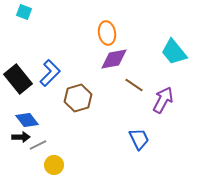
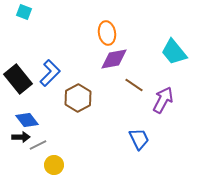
brown hexagon: rotated 12 degrees counterclockwise
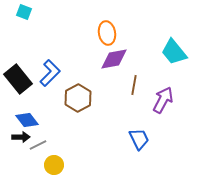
brown line: rotated 66 degrees clockwise
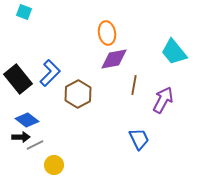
brown hexagon: moved 4 px up
blue diamond: rotated 15 degrees counterclockwise
gray line: moved 3 px left
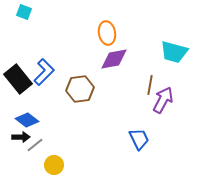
cyan trapezoid: rotated 36 degrees counterclockwise
blue L-shape: moved 6 px left, 1 px up
brown line: moved 16 px right
brown hexagon: moved 2 px right, 5 px up; rotated 20 degrees clockwise
gray line: rotated 12 degrees counterclockwise
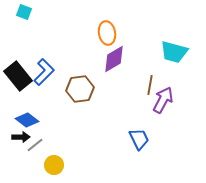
purple diamond: rotated 20 degrees counterclockwise
black rectangle: moved 3 px up
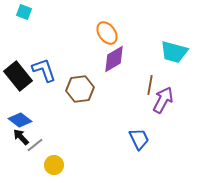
orange ellipse: rotated 25 degrees counterclockwise
blue L-shape: moved 2 px up; rotated 64 degrees counterclockwise
blue diamond: moved 7 px left
black arrow: rotated 132 degrees counterclockwise
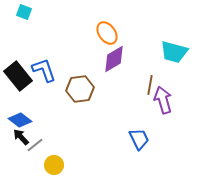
purple arrow: rotated 44 degrees counterclockwise
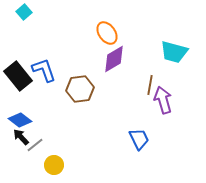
cyan square: rotated 28 degrees clockwise
